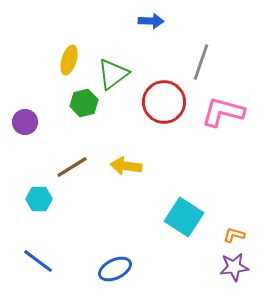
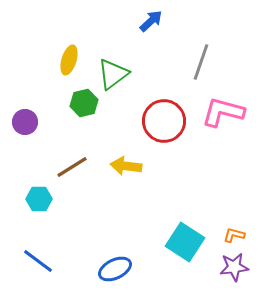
blue arrow: rotated 45 degrees counterclockwise
red circle: moved 19 px down
cyan square: moved 1 px right, 25 px down
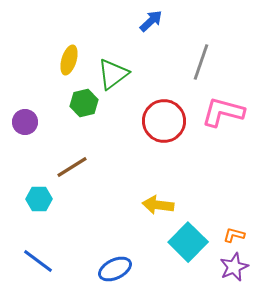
yellow arrow: moved 32 px right, 39 px down
cyan square: moved 3 px right; rotated 12 degrees clockwise
purple star: rotated 16 degrees counterclockwise
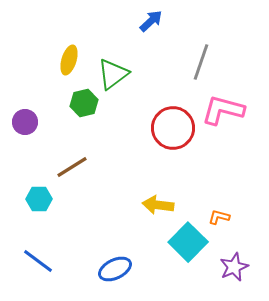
pink L-shape: moved 2 px up
red circle: moved 9 px right, 7 px down
orange L-shape: moved 15 px left, 18 px up
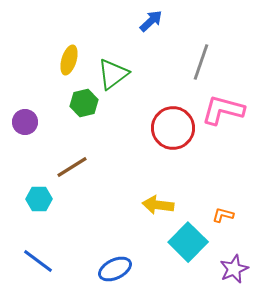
orange L-shape: moved 4 px right, 2 px up
purple star: moved 2 px down
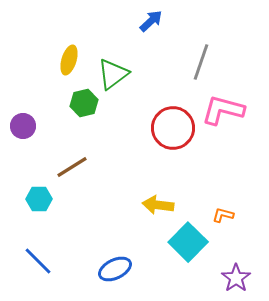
purple circle: moved 2 px left, 4 px down
blue line: rotated 8 degrees clockwise
purple star: moved 2 px right, 9 px down; rotated 12 degrees counterclockwise
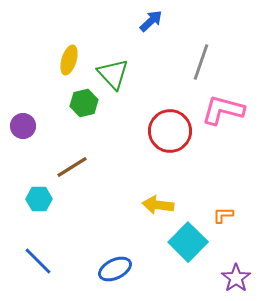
green triangle: rotated 36 degrees counterclockwise
red circle: moved 3 px left, 3 px down
orange L-shape: rotated 15 degrees counterclockwise
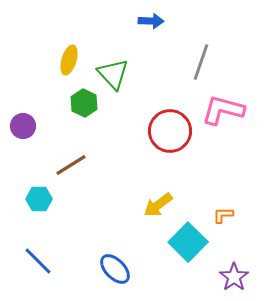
blue arrow: rotated 45 degrees clockwise
green hexagon: rotated 20 degrees counterclockwise
brown line: moved 1 px left, 2 px up
yellow arrow: rotated 44 degrees counterclockwise
blue ellipse: rotated 72 degrees clockwise
purple star: moved 2 px left, 1 px up
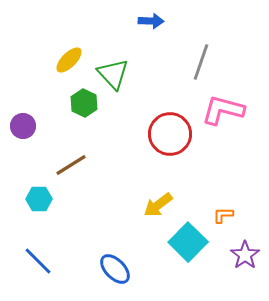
yellow ellipse: rotated 28 degrees clockwise
red circle: moved 3 px down
purple star: moved 11 px right, 22 px up
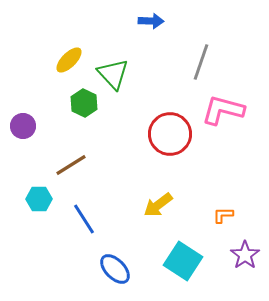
cyan square: moved 5 px left, 19 px down; rotated 12 degrees counterclockwise
blue line: moved 46 px right, 42 px up; rotated 12 degrees clockwise
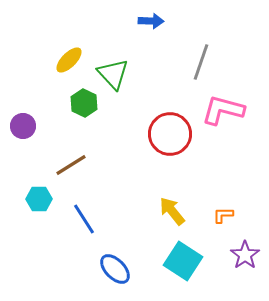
yellow arrow: moved 14 px right, 6 px down; rotated 88 degrees clockwise
